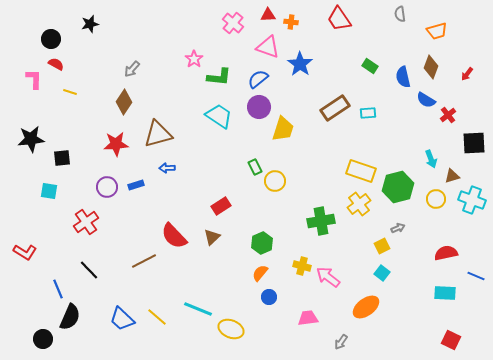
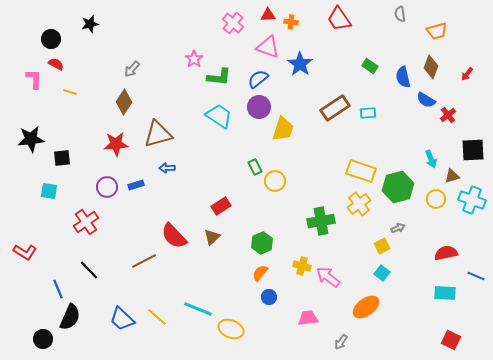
black square at (474, 143): moved 1 px left, 7 px down
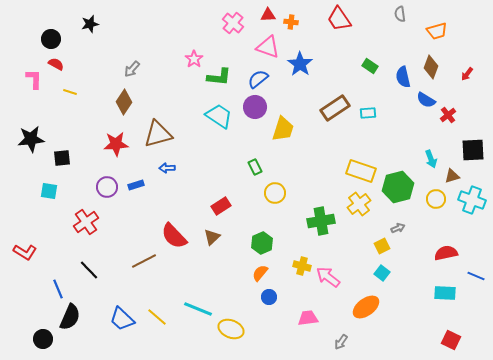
purple circle at (259, 107): moved 4 px left
yellow circle at (275, 181): moved 12 px down
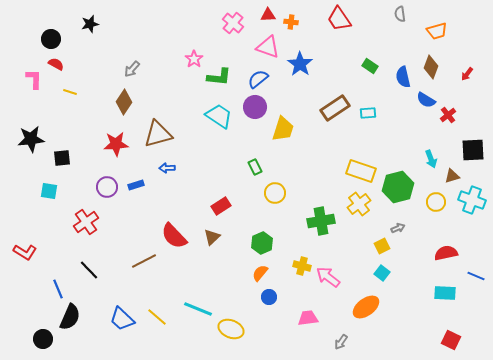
yellow circle at (436, 199): moved 3 px down
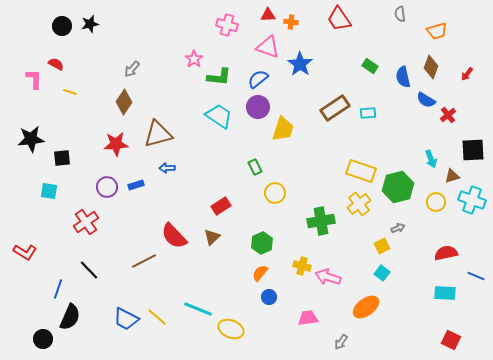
pink cross at (233, 23): moved 6 px left, 2 px down; rotated 25 degrees counterclockwise
black circle at (51, 39): moved 11 px right, 13 px up
purple circle at (255, 107): moved 3 px right
pink arrow at (328, 277): rotated 20 degrees counterclockwise
blue line at (58, 289): rotated 42 degrees clockwise
blue trapezoid at (122, 319): moved 4 px right; rotated 16 degrees counterclockwise
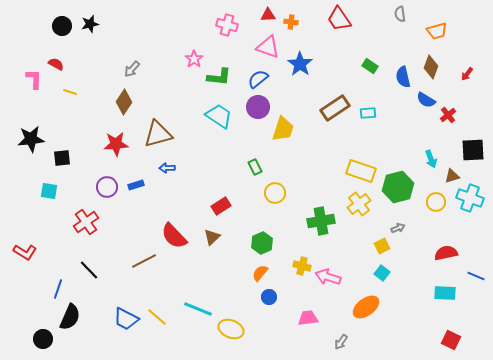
cyan cross at (472, 200): moved 2 px left, 2 px up
